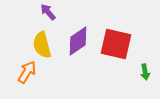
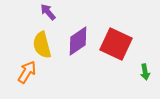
red square: rotated 12 degrees clockwise
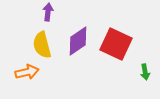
purple arrow: rotated 48 degrees clockwise
orange arrow: rotated 45 degrees clockwise
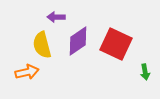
purple arrow: moved 8 px right, 5 px down; rotated 96 degrees counterclockwise
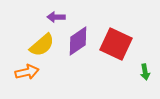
yellow semicircle: rotated 116 degrees counterclockwise
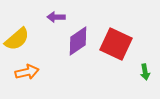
yellow semicircle: moved 25 px left, 6 px up
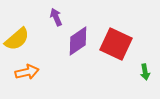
purple arrow: rotated 66 degrees clockwise
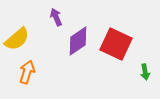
orange arrow: rotated 60 degrees counterclockwise
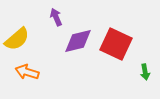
purple diamond: rotated 20 degrees clockwise
orange arrow: rotated 90 degrees counterclockwise
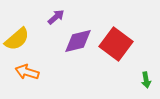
purple arrow: rotated 72 degrees clockwise
red square: rotated 12 degrees clockwise
green arrow: moved 1 px right, 8 px down
